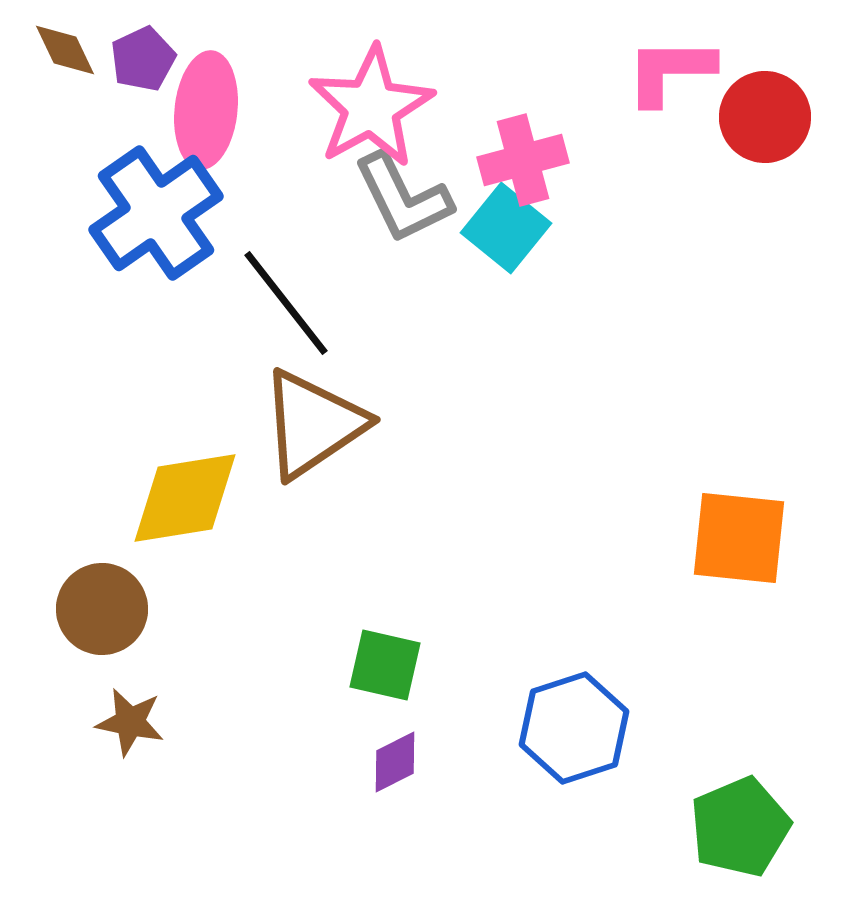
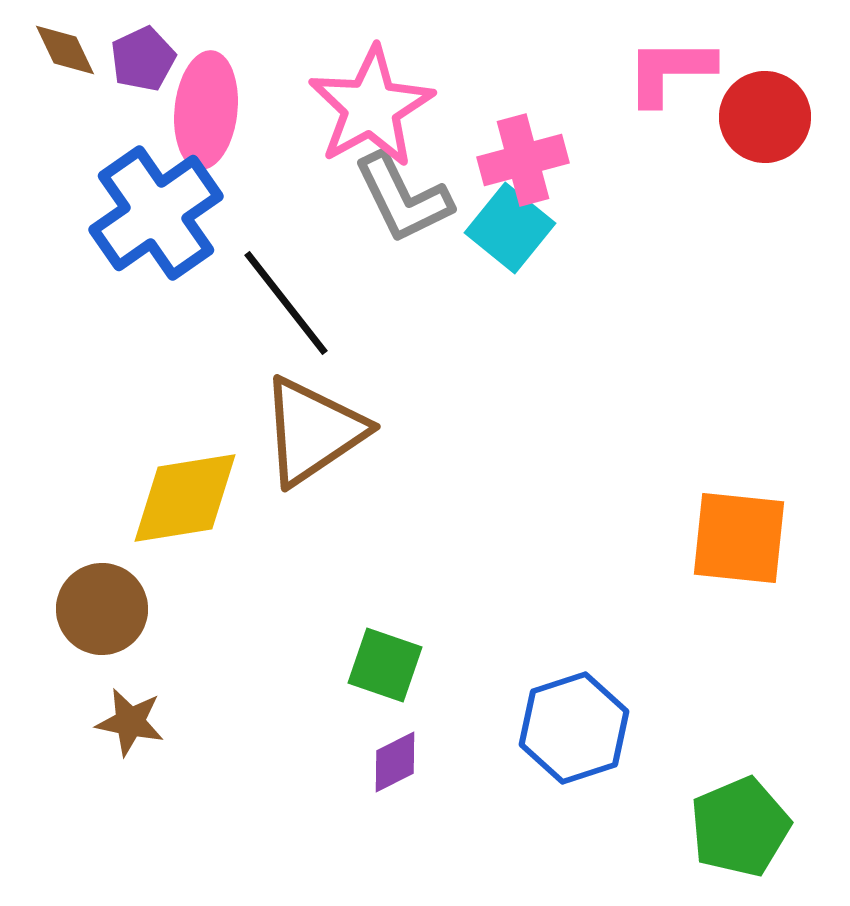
cyan square: moved 4 px right
brown triangle: moved 7 px down
green square: rotated 6 degrees clockwise
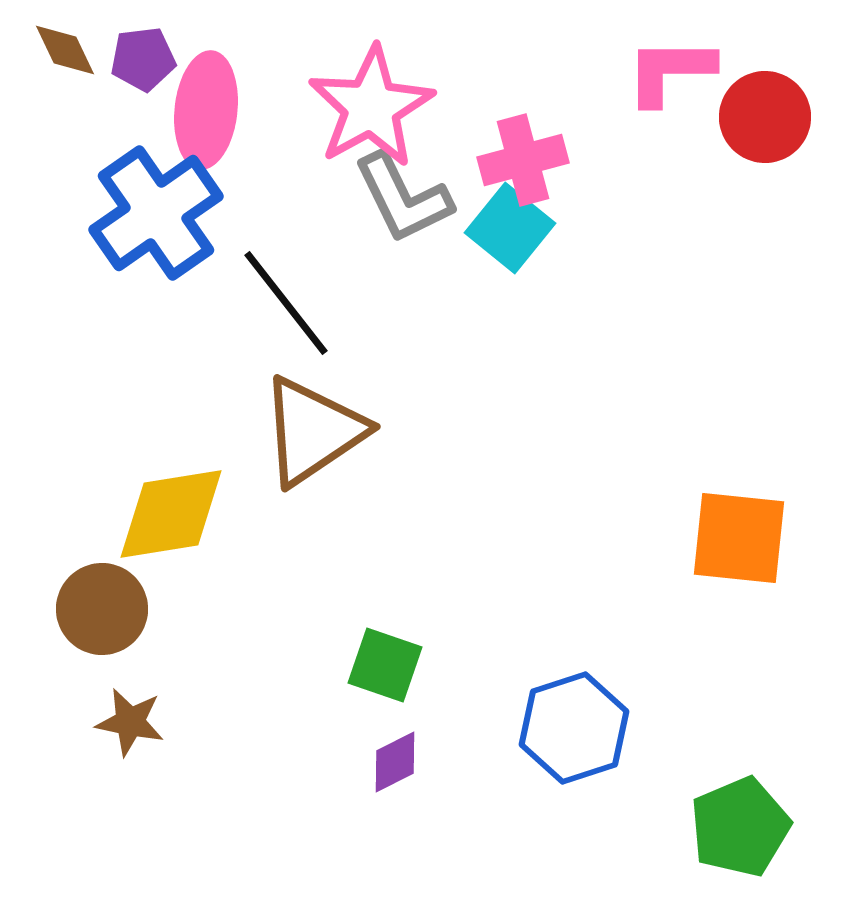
purple pentagon: rotated 18 degrees clockwise
yellow diamond: moved 14 px left, 16 px down
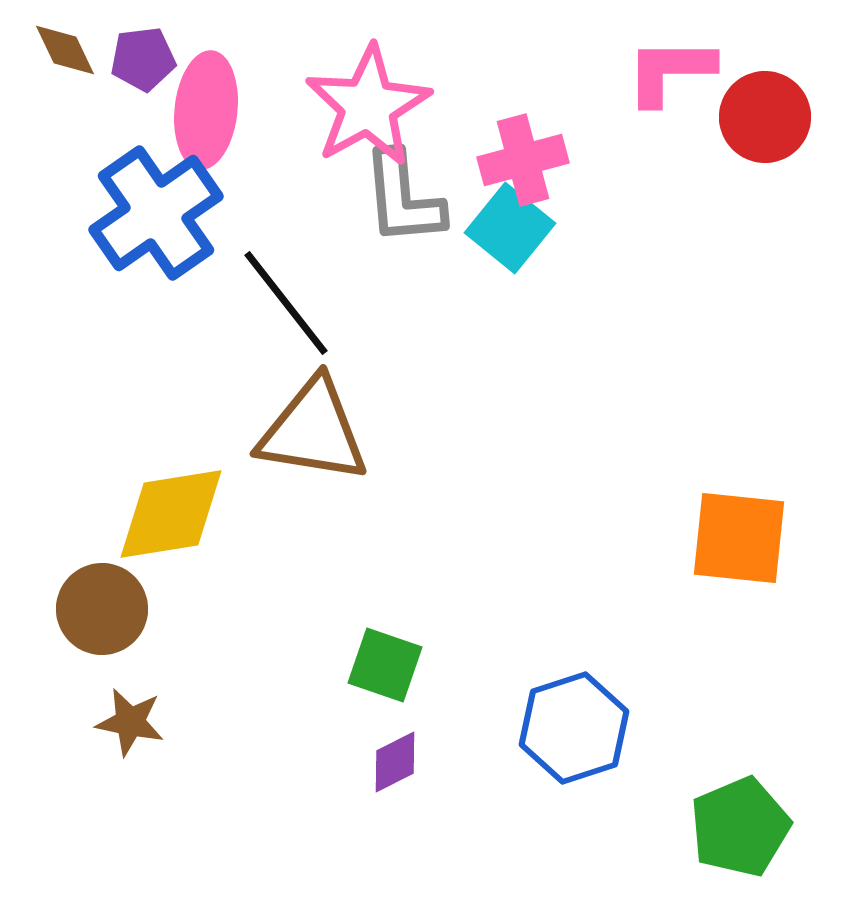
pink star: moved 3 px left, 1 px up
gray L-shape: rotated 21 degrees clockwise
brown triangle: rotated 43 degrees clockwise
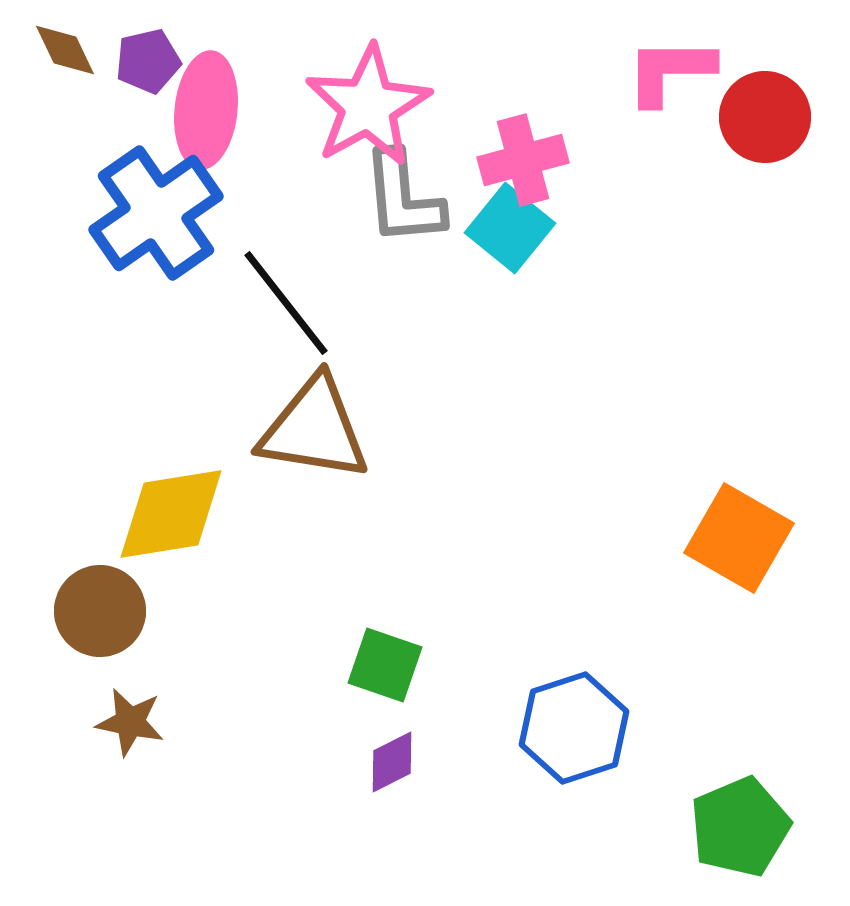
purple pentagon: moved 5 px right, 2 px down; rotated 6 degrees counterclockwise
brown triangle: moved 1 px right, 2 px up
orange square: rotated 24 degrees clockwise
brown circle: moved 2 px left, 2 px down
purple diamond: moved 3 px left
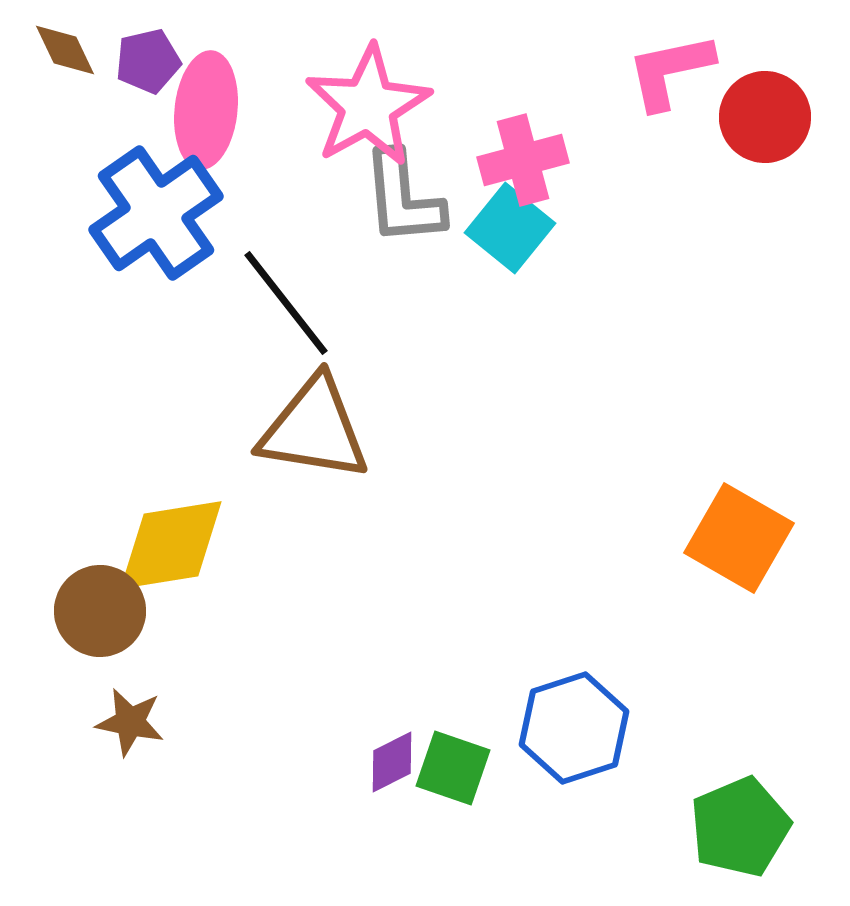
pink L-shape: rotated 12 degrees counterclockwise
yellow diamond: moved 31 px down
green square: moved 68 px right, 103 px down
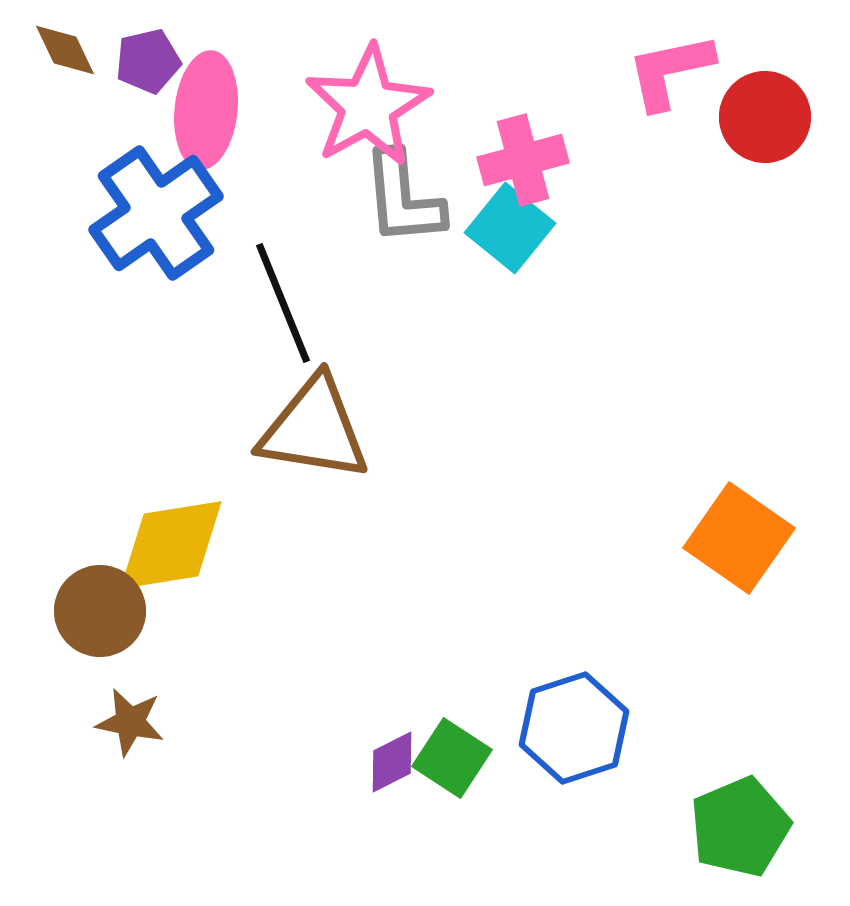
black line: moved 3 px left; rotated 16 degrees clockwise
orange square: rotated 5 degrees clockwise
green square: moved 1 px left, 10 px up; rotated 14 degrees clockwise
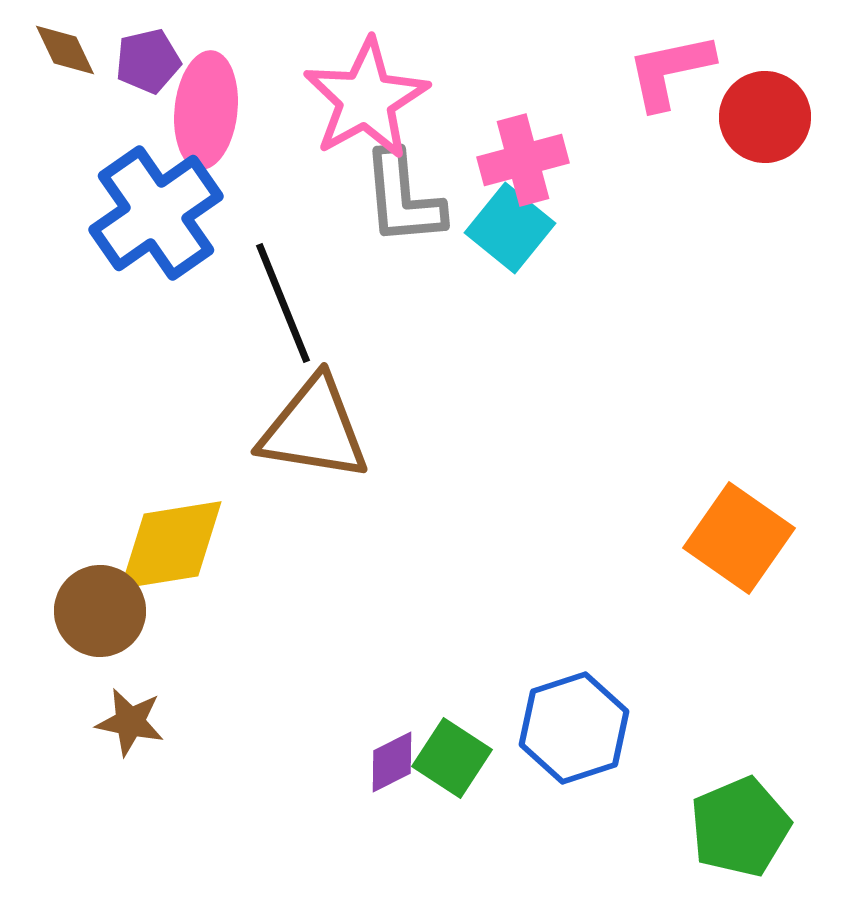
pink star: moved 2 px left, 7 px up
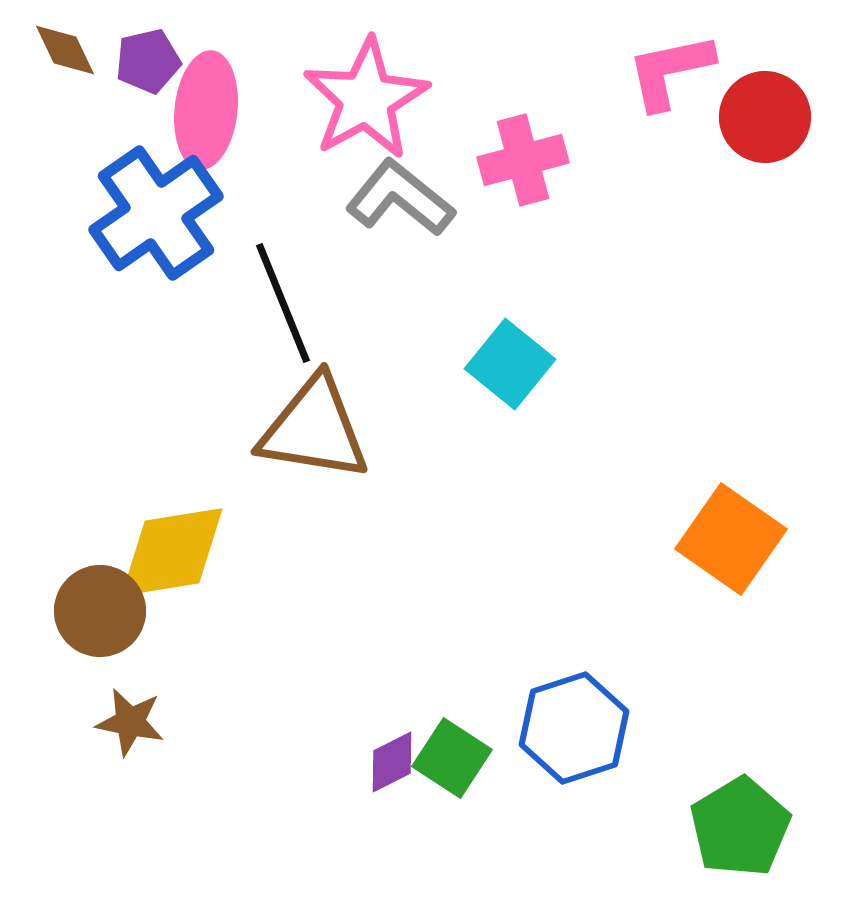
gray L-shape: moved 3 px left; rotated 134 degrees clockwise
cyan square: moved 136 px down
orange square: moved 8 px left, 1 px down
yellow diamond: moved 1 px right, 7 px down
green pentagon: rotated 8 degrees counterclockwise
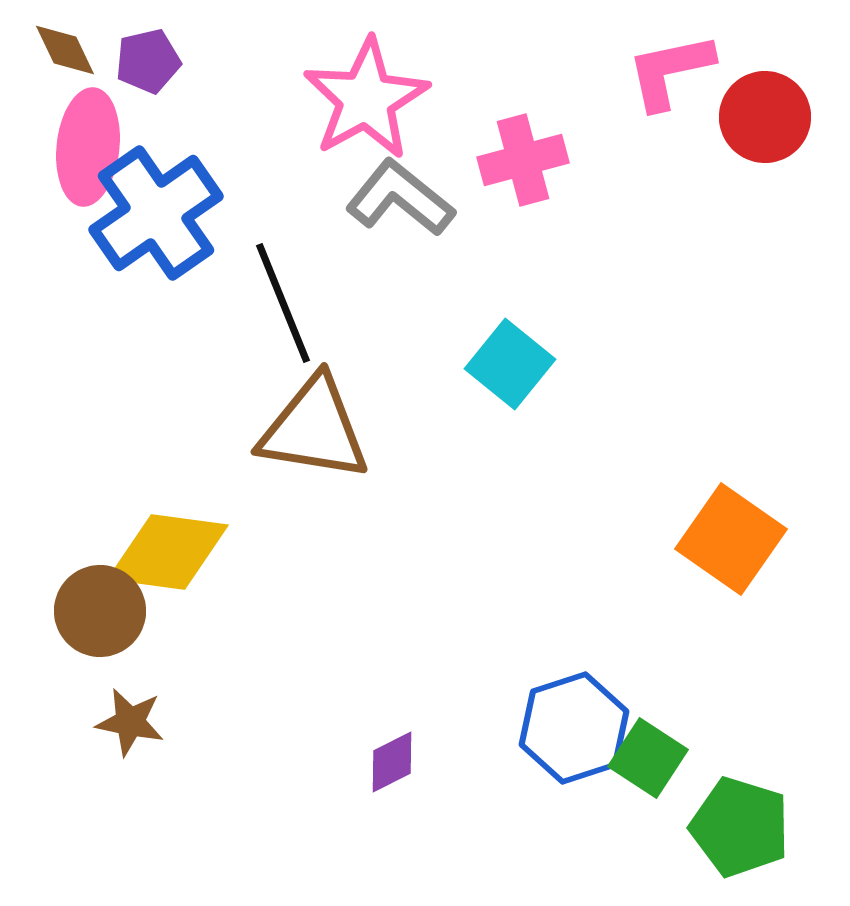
pink ellipse: moved 118 px left, 37 px down
yellow diamond: moved 4 px left; rotated 17 degrees clockwise
green square: moved 196 px right
green pentagon: rotated 24 degrees counterclockwise
